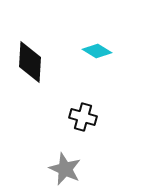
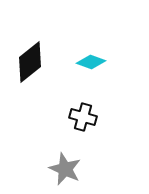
cyan diamond: moved 6 px left, 11 px down; rotated 12 degrees counterclockwise
black diamond: rotated 48 degrees clockwise
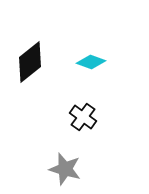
black cross: rotated 20 degrees clockwise
gray star: rotated 8 degrees counterclockwise
